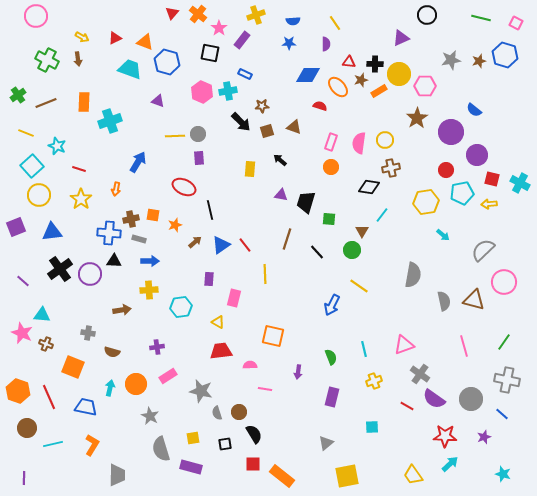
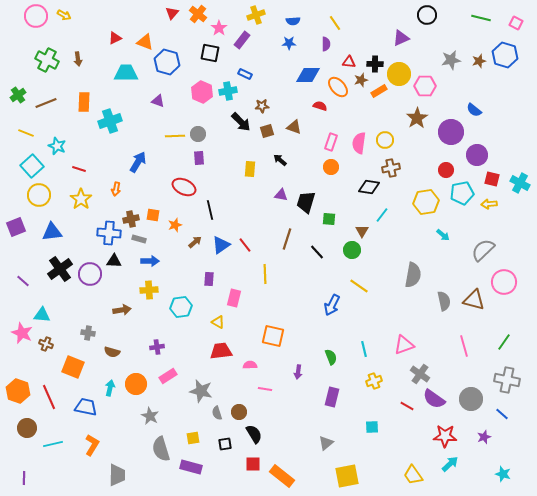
yellow arrow at (82, 37): moved 18 px left, 22 px up
cyan trapezoid at (130, 69): moved 4 px left, 4 px down; rotated 20 degrees counterclockwise
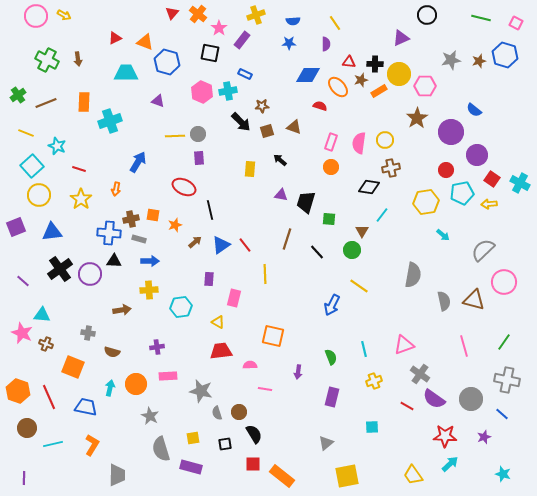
red square at (492, 179): rotated 21 degrees clockwise
pink rectangle at (168, 376): rotated 30 degrees clockwise
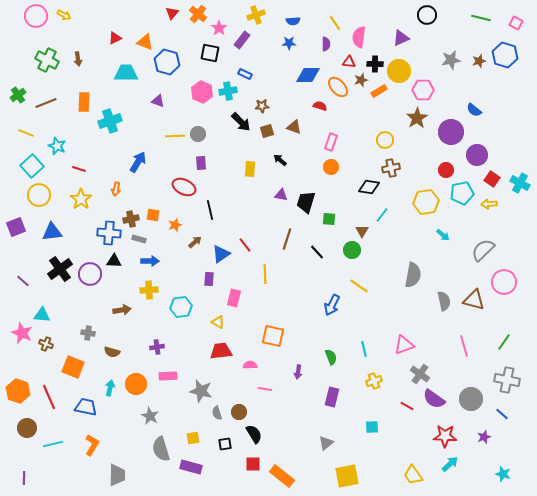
yellow circle at (399, 74): moved 3 px up
pink hexagon at (425, 86): moved 2 px left, 4 px down
pink semicircle at (359, 143): moved 106 px up
purple rectangle at (199, 158): moved 2 px right, 5 px down
blue triangle at (221, 245): moved 9 px down
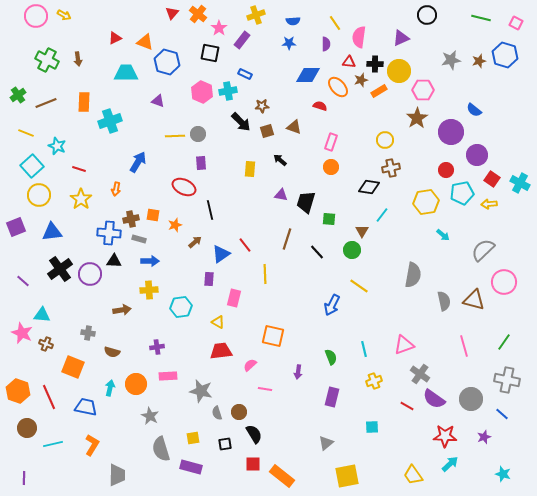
pink semicircle at (250, 365): rotated 40 degrees counterclockwise
